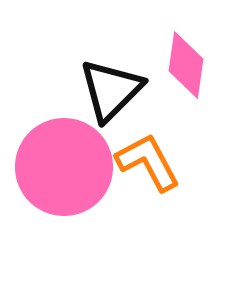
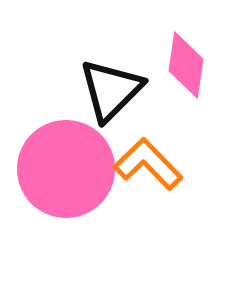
orange L-shape: moved 2 px down; rotated 16 degrees counterclockwise
pink circle: moved 2 px right, 2 px down
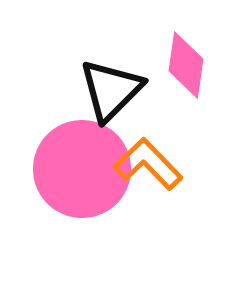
pink circle: moved 16 px right
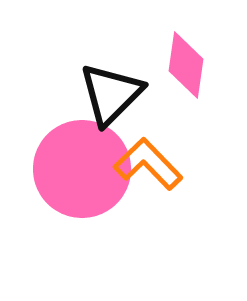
black triangle: moved 4 px down
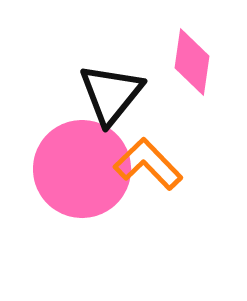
pink diamond: moved 6 px right, 3 px up
black triangle: rotated 6 degrees counterclockwise
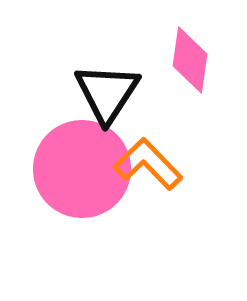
pink diamond: moved 2 px left, 2 px up
black triangle: moved 4 px left, 1 px up; rotated 6 degrees counterclockwise
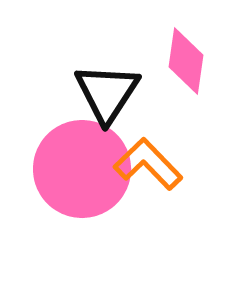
pink diamond: moved 4 px left, 1 px down
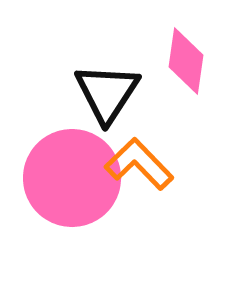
orange L-shape: moved 9 px left
pink circle: moved 10 px left, 9 px down
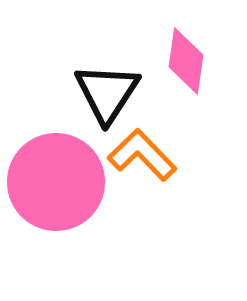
orange L-shape: moved 3 px right, 9 px up
pink circle: moved 16 px left, 4 px down
